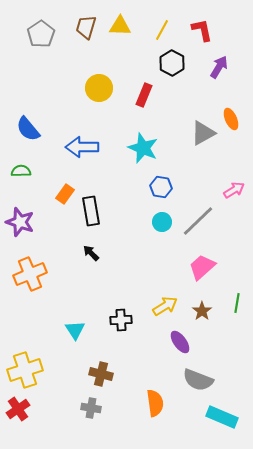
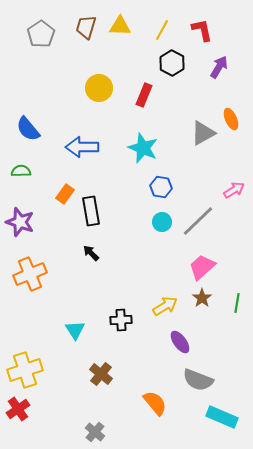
brown star: moved 13 px up
brown cross: rotated 25 degrees clockwise
orange semicircle: rotated 32 degrees counterclockwise
gray cross: moved 4 px right, 24 px down; rotated 30 degrees clockwise
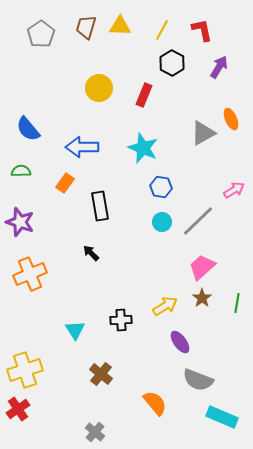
orange rectangle: moved 11 px up
black rectangle: moved 9 px right, 5 px up
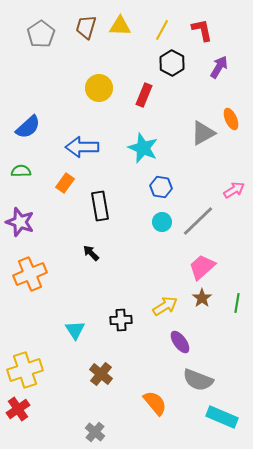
blue semicircle: moved 2 px up; rotated 92 degrees counterclockwise
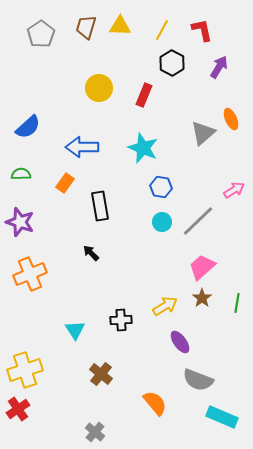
gray triangle: rotated 12 degrees counterclockwise
green semicircle: moved 3 px down
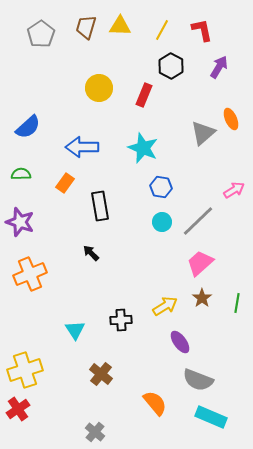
black hexagon: moved 1 px left, 3 px down
pink trapezoid: moved 2 px left, 4 px up
cyan rectangle: moved 11 px left
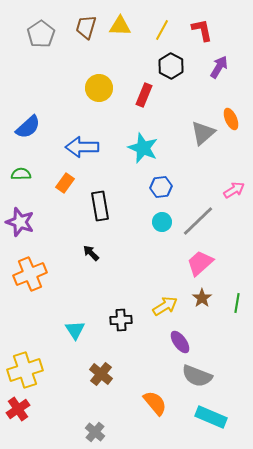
blue hexagon: rotated 15 degrees counterclockwise
gray semicircle: moved 1 px left, 4 px up
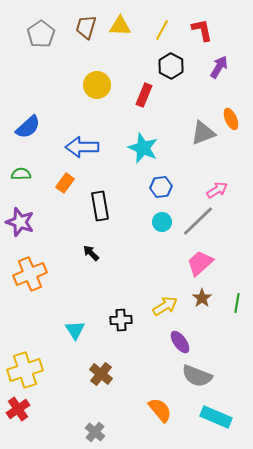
yellow circle: moved 2 px left, 3 px up
gray triangle: rotated 20 degrees clockwise
pink arrow: moved 17 px left
orange semicircle: moved 5 px right, 7 px down
cyan rectangle: moved 5 px right
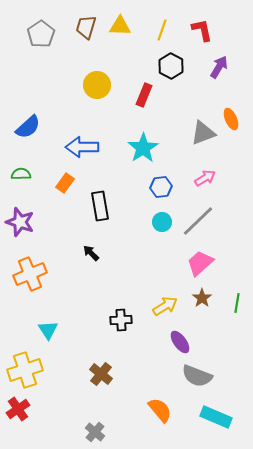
yellow line: rotated 10 degrees counterclockwise
cyan star: rotated 16 degrees clockwise
pink arrow: moved 12 px left, 12 px up
cyan triangle: moved 27 px left
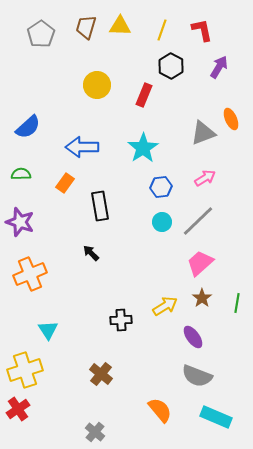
purple ellipse: moved 13 px right, 5 px up
